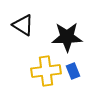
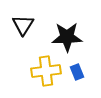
black triangle: rotated 30 degrees clockwise
blue rectangle: moved 4 px right, 1 px down
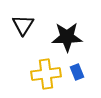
yellow cross: moved 3 px down
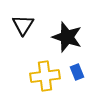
black star: rotated 20 degrees clockwise
yellow cross: moved 1 px left, 2 px down
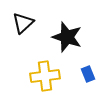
black triangle: moved 2 px up; rotated 15 degrees clockwise
blue rectangle: moved 11 px right, 2 px down
